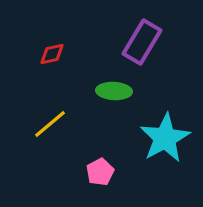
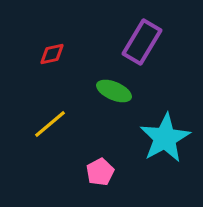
green ellipse: rotated 20 degrees clockwise
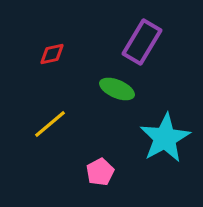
green ellipse: moved 3 px right, 2 px up
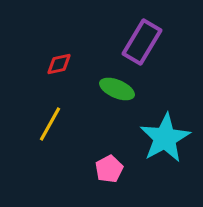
red diamond: moved 7 px right, 10 px down
yellow line: rotated 21 degrees counterclockwise
pink pentagon: moved 9 px right, 3 px up
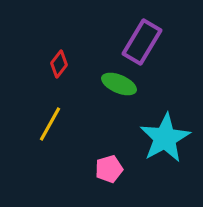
red diamond: rotated 40 degrees counterclockwise
green ellipse: moved 2 px right, 5 px up
pink pentagon: rotated 12 degrees clockwise
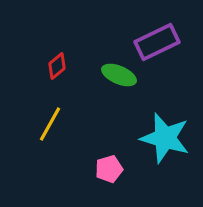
purple rectangle: moved 15 px right; rotated 33 degrees clockwise
red diamond: moved 2 px left, 2 px down; rotated 12 degrees clockwise
green ellipse: moved 9 px up
cyan star: rotated 27 degrees counterclockwise
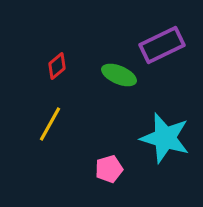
purple rectangle: moved 5 px right, 3 px down
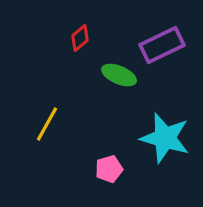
red diamond: moved 23 px right, 28 px up
yellow line: moved 3 px left
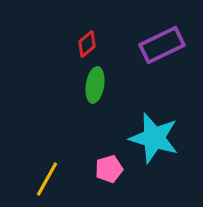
red diamond: moved 7 px right, 6 px down
green ellipse: moved 24 px left, 10 px down; rotated 76 degrees clockwise
yellow line: moved 55 px down
cyan star: moved 11 px left
